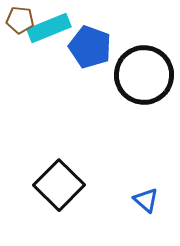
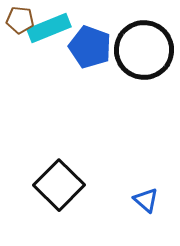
black circle: moved 25 px up
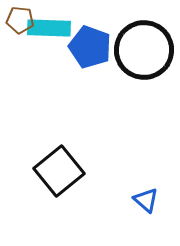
cyan rectangle: rotated 24 degrees clockwise
black square: moved 14 px up; rotated 6 degrees clockwise
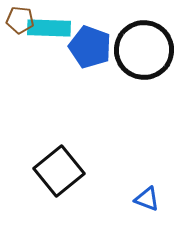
blue triangle: moved 1 px right, 1 px up; rotated 20 degrees counterclockwise
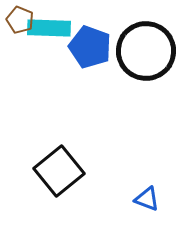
brown pentagon: rotated 16 degrees clockwise
black circle: moved 2 px right, 1 px down
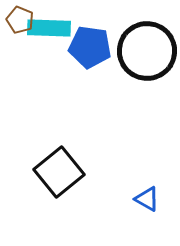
blue pentagon: rotated 12 degrees counterclockwise
black circle: moved 1 px right
black square: moved 1 px down
blue triangle: rotated 8 degrees clockwise
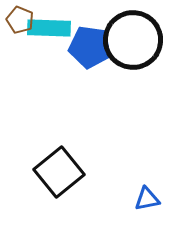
black circle: moved 14 px left, 11 px up
blue triangle: rotated 40 degrees counterclockwise
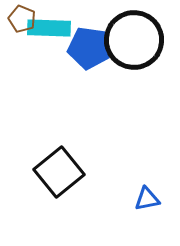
brown pentagon: moved 2 px right, 1 px up
black circle: moved 1 px right
blue pentagon: moved 1 px left, 1 px down
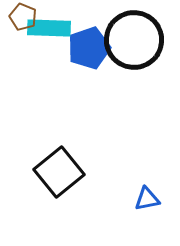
brown pentagon: moved 1 px right, 2 px up
blue pentagon: rotated 27 degrees counterclockwise
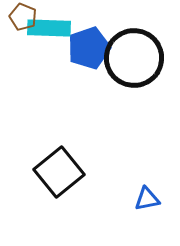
black circle: moved 18 px down
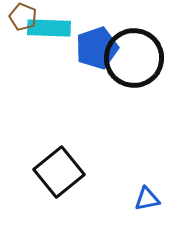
blue pentagon: moved 8 px right
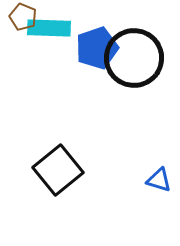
black square: moved 1 px left, 2 px up
blue triangle: moved 12 px right, 19 px up; rotated 28 degrees clockwise
